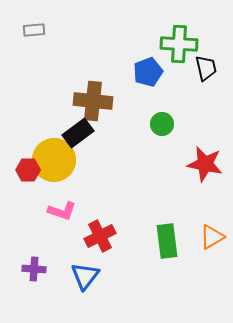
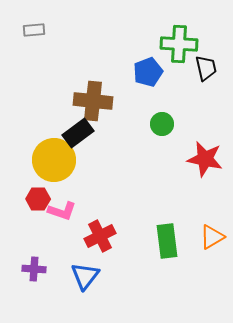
red star: moved 5 px up
red hexagon: moved 10 px right, 29 px down
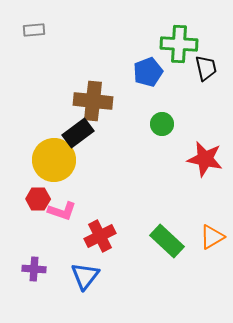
green rectangle: rotated 40 degrees counterclockwise
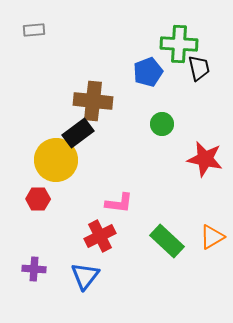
black trapezoid: moved 7 px left
yellow circle: moved 2 px right
pink L-shape: moved 57 px right, 8 px up; rotated 12 degrees counterclockwise
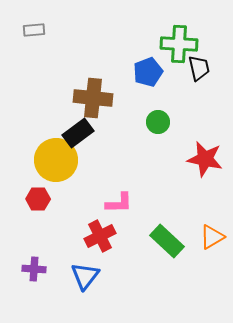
brown cross: moved 3 px up
green circle: moved 4 px left, 2 px up
pink L-shape: rotated 8 degrees counterclockwise
